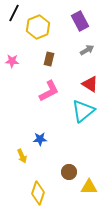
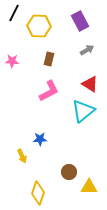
yellow hexagon: moved 1 px right, 1 px up; rotated 25 degrees clockwise
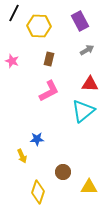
pink star: rotated 16 degrees clockwise
red triangle: rotated 30 degrees counterclockwise
blue star: moved 3 px left
brown circle: moved 6 px left
yellow diamond: moved 1 px up
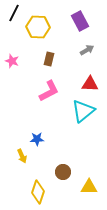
yellow hexagon: moved 1 px left, 1 px down
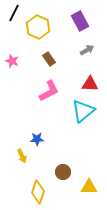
yellow hexagon: rotated 20 degrees clockwise
brown rectangle: rotated 48 degrees counterclockwise
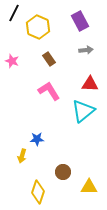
gray arrow: moved 1 px left; rotated 24 degrees clockwise
pink L-shape: rotated 95 degrees counterclockwise
yellow arrow: rotated 40 degrees clockwise
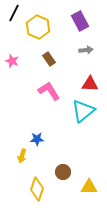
yellow diamond: moved 1 px left, 3 px up
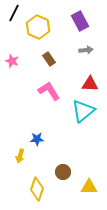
yellow arrow: moved 2 px left
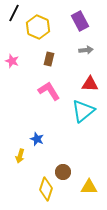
brown rectangle: rotated 48 degrees clockwise
blue star: rotated 24 degrees clockwise
yellow diamond: moved 9 px right
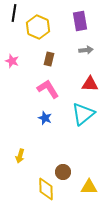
black line: rotated 18 degrees counterclockwise
purple rectangle: rotated 18 degrees clockwise
pink L-shape: moved 1 px left, 2 px up
cyan triangle: moved 3 px down
blue star: moved 8 px right, 21 px up
yellow diamond: rotated 20 degrees counterclockwise
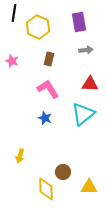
purple rectangle: moved 1 px left, 1 px down
